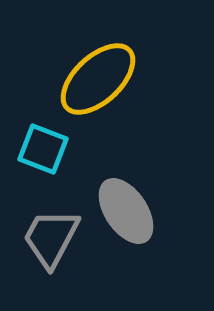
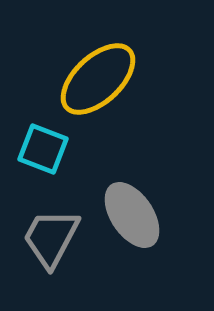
gray ellipse: moved 6 px right, 4 px down
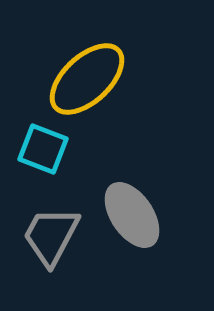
yellow ellipse: moved 11 px left
gray trapezoid: moved 2 px up
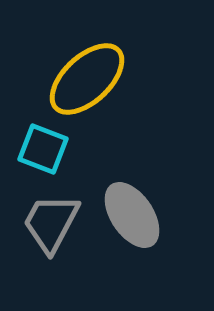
gray trapezoid: moved 13 px up
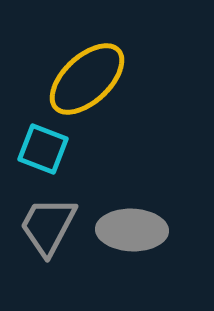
gray ellipse: moved 15 px down; rotated 54 degrees counterclockwise
gray trapezoid: moved 3 px left, 3 px down
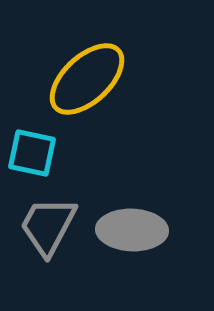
cyan square: moved 11 px left, 4 px down; rotated 9 degrees counterclockwise
